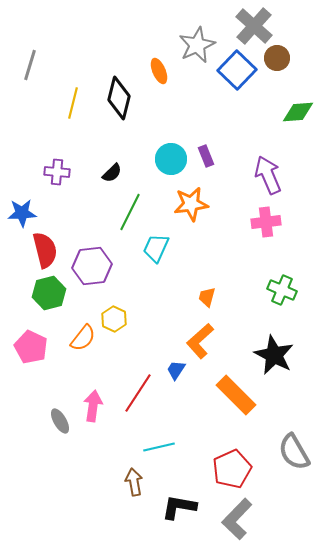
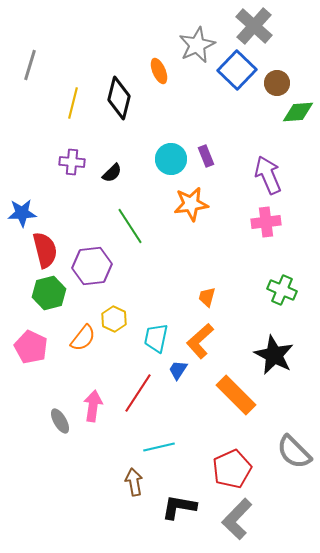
brown circle: moved 25 px down
purple cross: moved 15 px right, 10 px up
green line: moved 14 px down; rotated 60 degrees counterclockwise
cyan trapezoid: moved 90 px down; rotated 12 degrees counterclockwise
blue trapezoid: moved 2 px right
gray semicircle: rotated 15 degrees counterclockwise
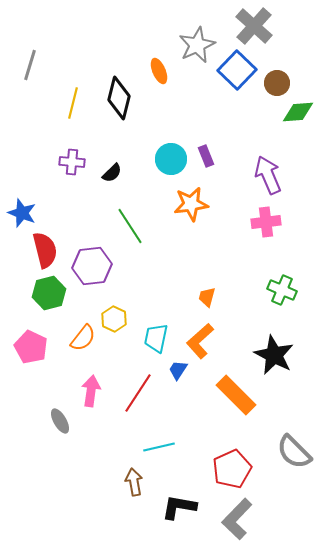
blue star: rotated 24 degrees clockwise
pink arrow: moved 2 px left, 15 px up
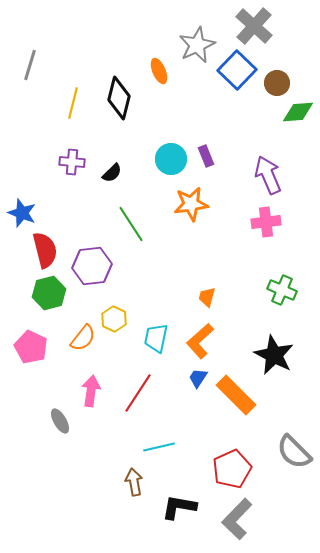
green line: moved 1 px right, 2 px up
blue trapezoid: moved 20 px right, 8 px down
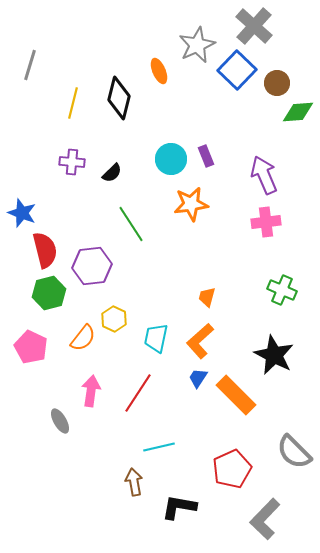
purple arrow: moved 4 px left
gray L-shape: moved 28 px right
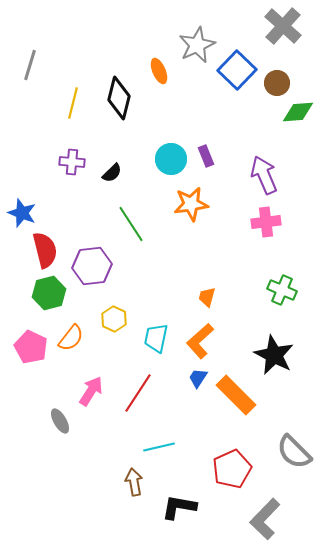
gray cross: moved 29 px right
orange semicircle: moved 12 px left
pink arrow: rotated 24 degrees clockwise
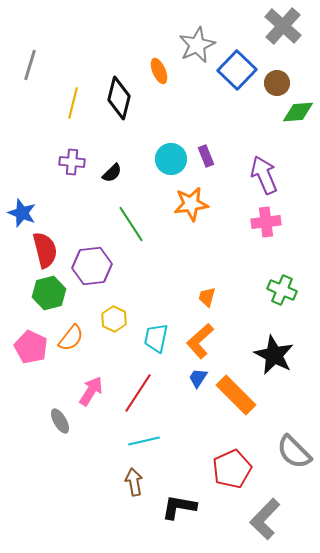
cyan line: moved 15 px left, 6 px up
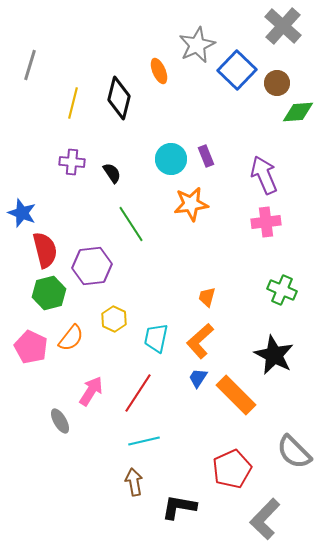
black semicircle: rotated 80 degrees counterclockwise
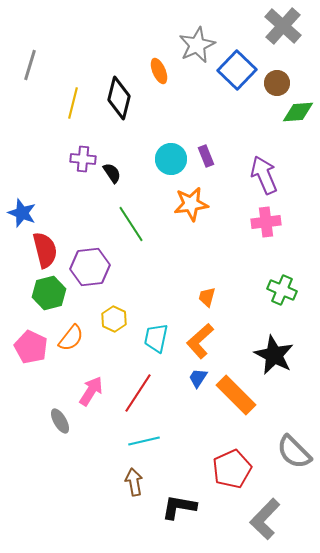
purple cross: moved 11 px right, 3 px up
purple hexagon: moved 2 px left, 1 px down
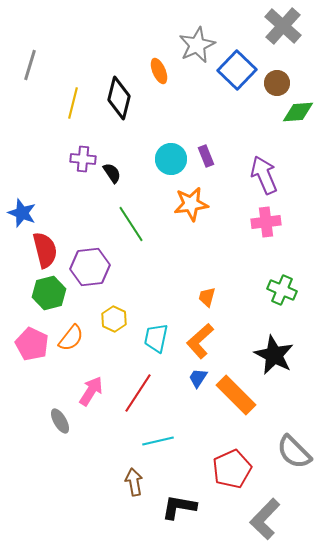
pink pentagon: moved 1 px right, 3 px up
cyan line: moved 14 px right
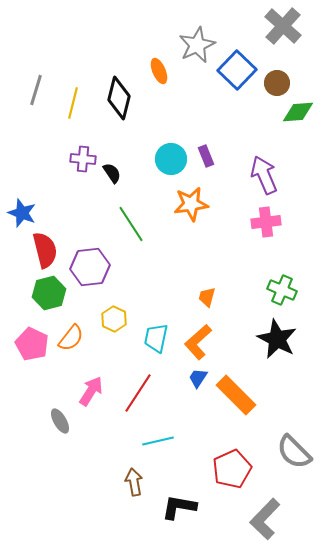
gray line: moved 6 px right, 25 px down
orange L-shape: moved 2 px left, 1 px down
black star: moved 3 px right, 16 px up
